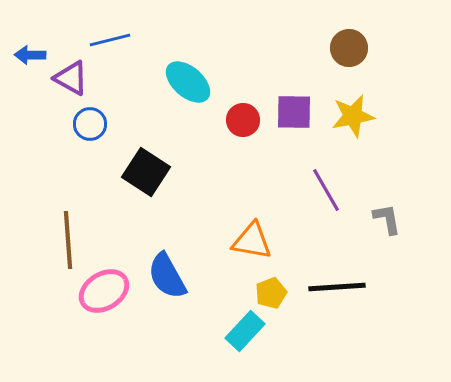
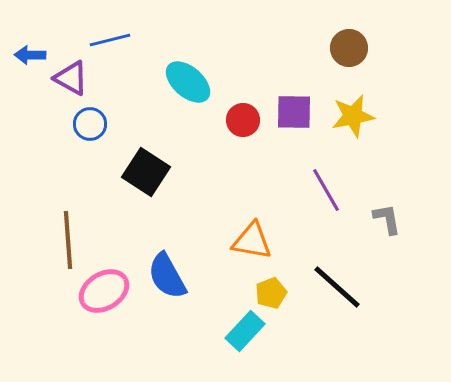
black line: rotated 46 degrees clockwise
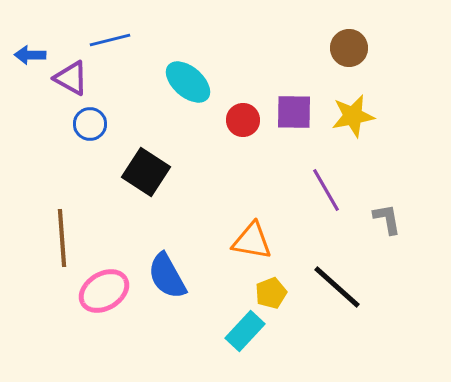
brown line: moved 6 px left, 2 px up
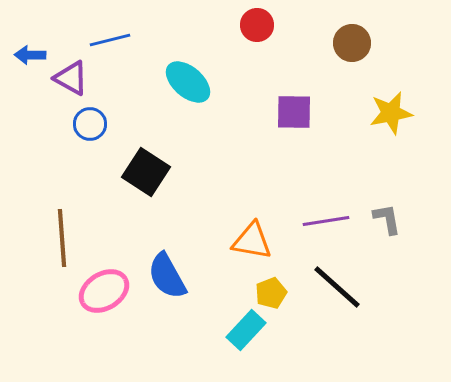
brown circle: moved 3 px right, 5 px up
yellow star: moved 38 px right, 3 px up
red circle: moved 14 px right, 95 px up
purple line: moved 31 px down; rotated 69 degrees counterclockwise
cyan rectangle: moved 1 px right, 1 px up
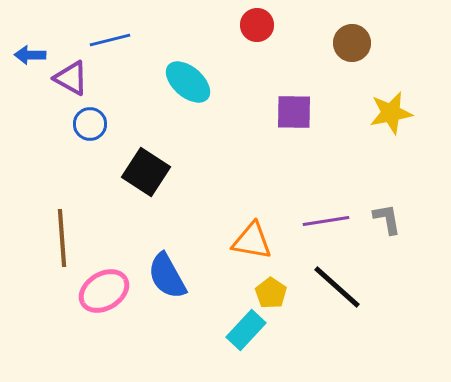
yellow pentagon: rotated 16 degrees counterclockwise
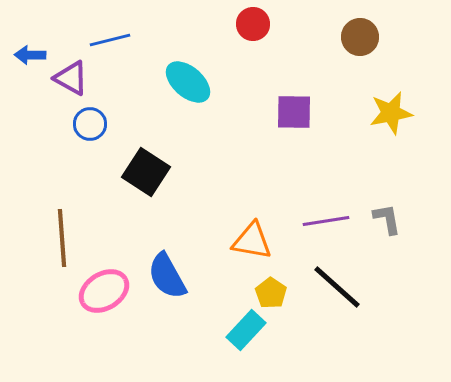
red circle: moved 4 px left, 1 px up
brown circle: moved 8 px right, 6 px up
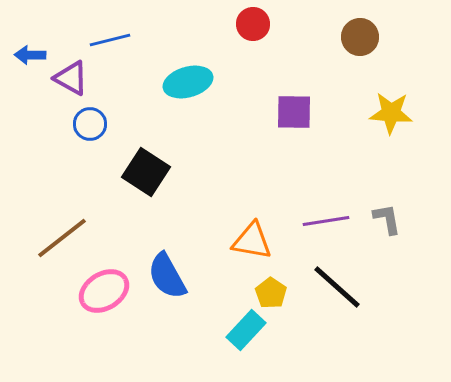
cyan ellipse: rotated 57 degrees counterclockwise
yellow star: rotated 15 degrees clockwise
brown line: rotated 56 degrees clockwise
